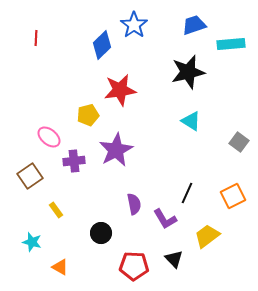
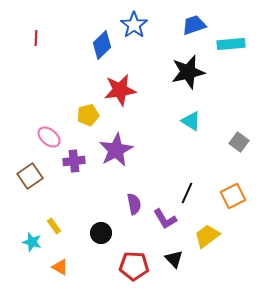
yellow rectangle: moved 2 px left, 16 px down
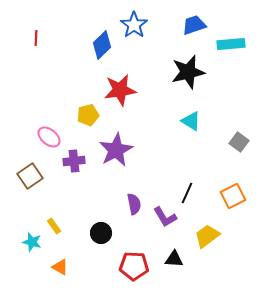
purple L-shape: moved 2 px up
black triangle: rotated 42 degrees counterclockwise
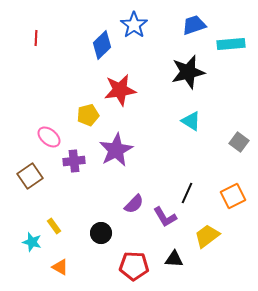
purple semicircle: rotated 55 degrees clockwise
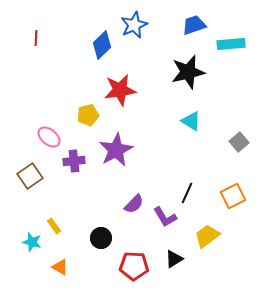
blue star: rotated 12 degrees clockwise
gray square: rotated 12 degrees clockwise
black circle: moved 5 px down
black triangle: rotated 36 degrees counterclockwise
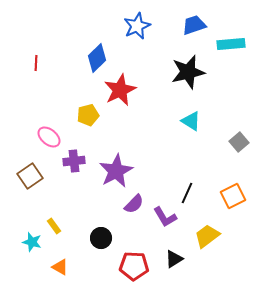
blue star: moved 3 px right, 1 px down
red line: moved 25 px down
blue diamond: moved 5 px left, 13 px down
red star: rotated 16 degrees counterclockwise
purple star: moved 21 px down
